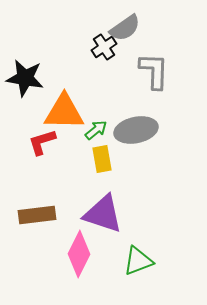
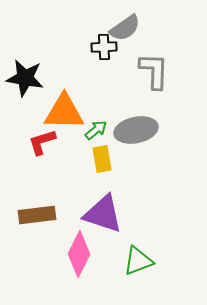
black cross: rotated 30 degrees clockwise
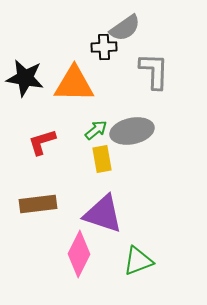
orange triangle: moved 10 px right, 28 px up
gray ellipse: moved 4 px left, 1 px down
brown rectangle: moved 1 px right, 11 px up
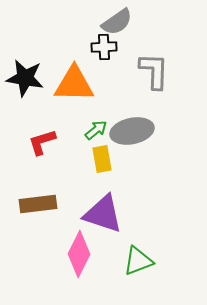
gray semicircle: moved 8 px left, 6 px up
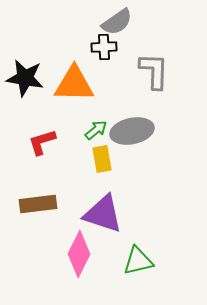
green triangle: rotated 8 degrees clockwise
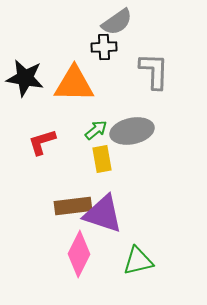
brown rectangle: moved 35 px right, 2 px down
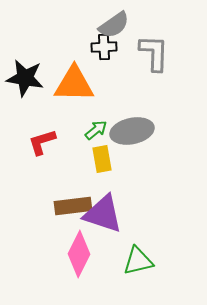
gray semicircle: moved 3 px left, 3 px down
gray L-shape: moved 18 px up
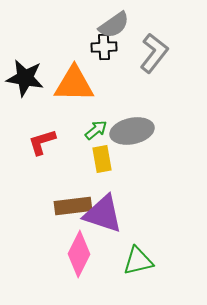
gray L-shape: rotated 36 degrees clockwise
